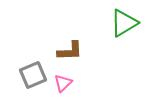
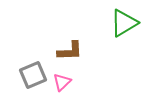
pink triangle: moved 1 px left, 1 px up
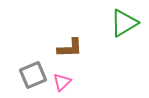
brown L-shape: moved 3 px up
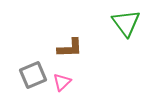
green triangle: moved 2 px right; rotated 36 degrees counterclockwise
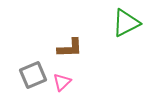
green triangle: rotated 40 degrees clockwise
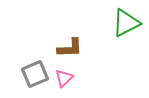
gray square: moved 2 px right, 1 px up
pink triangle: moved 2 px right, 4 px up
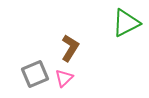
brown L-shape: rotated 56 degrees counterclockwise
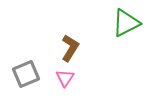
gray square: moved 9 px left
pink triangle: moved 1 px right; rotated 12 degrees counterclockwise
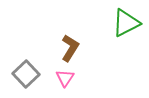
gray square: rotated 20 degrees counterclockwise
